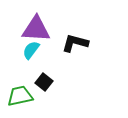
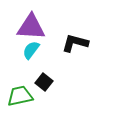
purple triangle: moved 5 px left, 2 px up
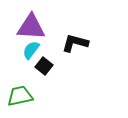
black square: moved 16 px up
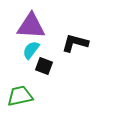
purple triangle: moved 1 px up
black square: rotated 18 degrees counterclockwise
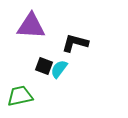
cyan semicircle: moved 28 px right, 19 px down
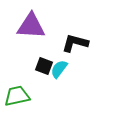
green trapezoid: moved 3 px left
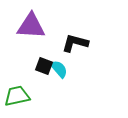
cyan semicircle: rotated 102 degrees clockwise
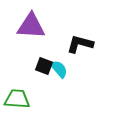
black L-shape: moved 5 px right, 1 px down
green trapezoid: moved 3 px down; rotated 16 degrees clockwise
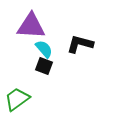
cyan semicircle: moved 15 px left, 20 px up
green trapezoid: rotated 40 degrees counterclockwise
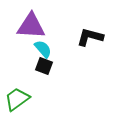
black L-shape: moved 10 px right, 7 px up
cyan semicircle: moved 1 px left
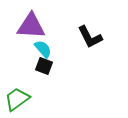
black L-shape: rotated 132 degrees counterclockwise
